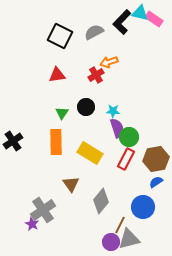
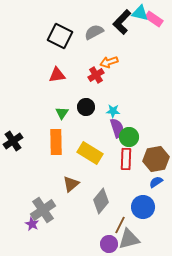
red rectangle: rotated 25 degrees counterclockwise
brown triangle: rotated 24 degrees clockwise
purple circle: moved 2 px left, 2 px down
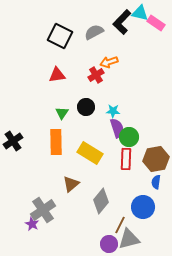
pink rectangle: moved 2 px right, 4 px down
blue semicircle: rotated 48 degrees counterclockwise
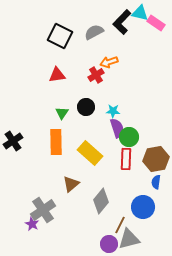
yellow rectangle: rotated 10 degrees clockwise
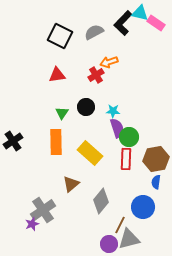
black L-shape: moved 1 px right, 1 px down
purple star: rotated 24 degrees clockwise
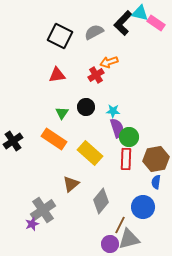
orange rectangle: moved 2 px left, 3 px up; rotated 55 degrees counterclockwise
purple circle: moved 1 px right
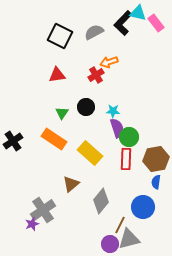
cyan triangle: moved 2 px left
pink rectangle: rotated 18 degrees clockwise
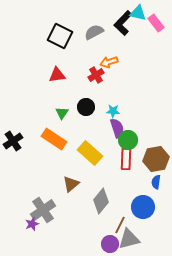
green circle: moved 1 px left, 3 px down
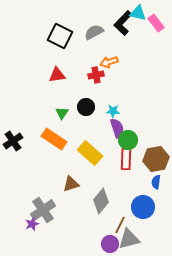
red cross: rotated 21 degrees clockwise
brown triangle: rotated 24 degrees clockwise
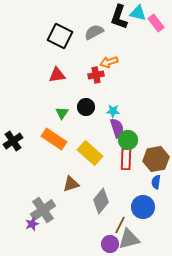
black L-shape: moved 4 px left, 6 px up; rotated 25 degrees counterclockwise
